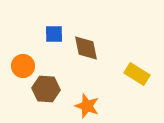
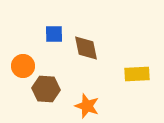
yellow rectangle: rotated 35 degrees counterclockwise
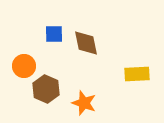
brown diamond: moved 5 px up
orange circle: moved 1 px right
brown hexagon: rotated 20 degrees clockwise
orange star: moved 3 px left, 3 px up
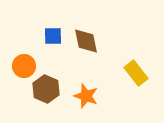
blue square: moved 1 px left, 2 px down
brown diamond: moved 2 px up
yellow rectangle: moved 1 px left, 1 px up; rotated 55 degrees clockwise
orange star: moved 2 px right, 7 px up
